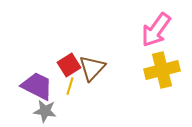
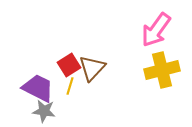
purple trapezoid: moved 1 px right, 2 px down
gray star: moved 1 px left
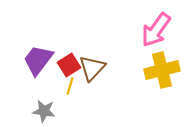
purple trapezoid: moved 28 px up; rotated 80 degrees counterclockwise
